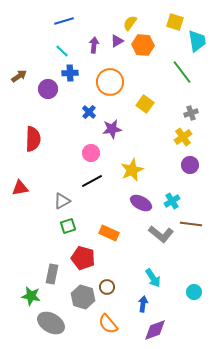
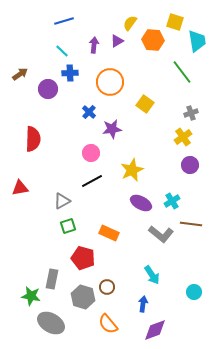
orange hexagon at (143, 45): moved 10 px right, 5 px up
brown arrow at (19, 76): moved 1 px right, 2 px up
gray rectangle at (52, 274): moved 5 px down
cyan arrow at (153, 278): moved 1 px left, 3 px up
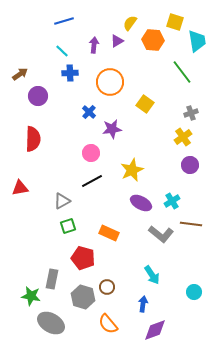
purple circle at (48, 89): moved 10 px left, 7 px down
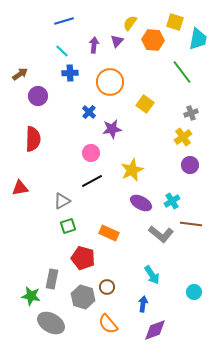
purple triangle at (117, 41): rotated 16 degrees counterclockwise
cyan trapezoid at (197, 41): moved 1 px right, 2 px up; rotated 20 degrees clockwise
